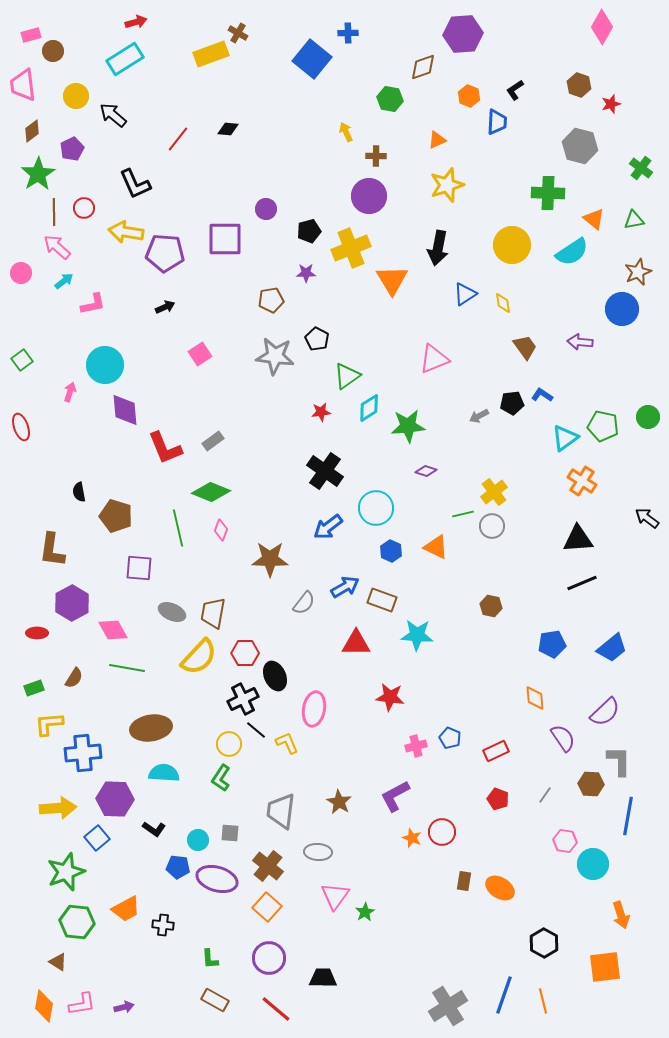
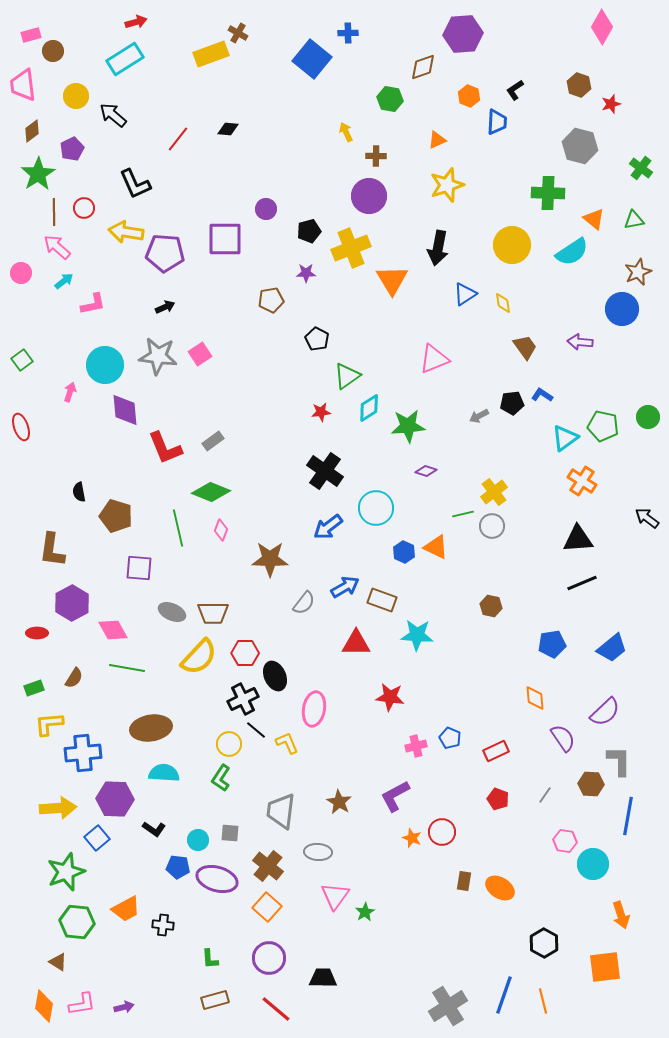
gray star at (275, 356): moved 117 px left
blue hexagon at (391, 551): moved 13 px right, 1 px down
brown trapezoid at (213, 613): rotated 100 degrees counterclockwise
brown rectangle at (215, 1000): rotated 44 degrees counterclockwise
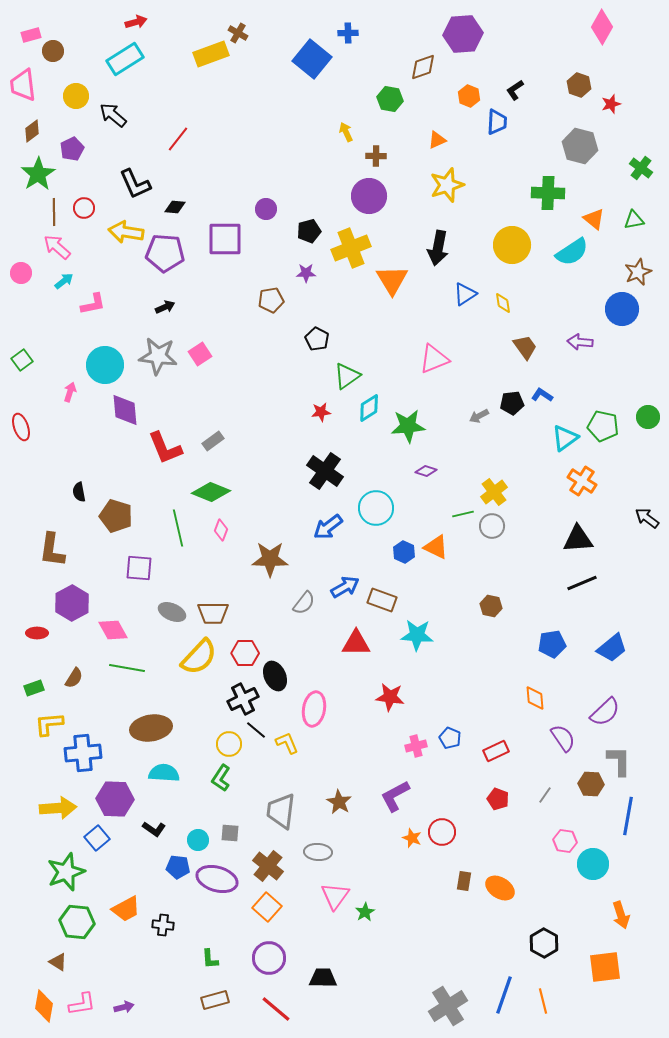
black diamond at (228, 129): moved 53 px left, 78 px down
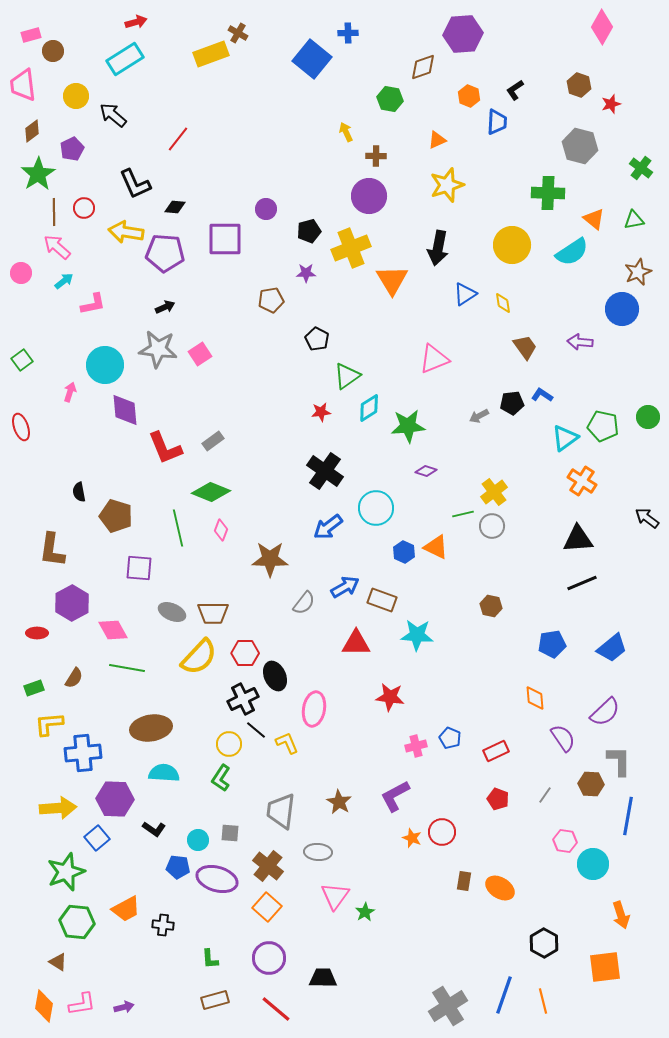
gray star at (158, 356): moved 7 px up
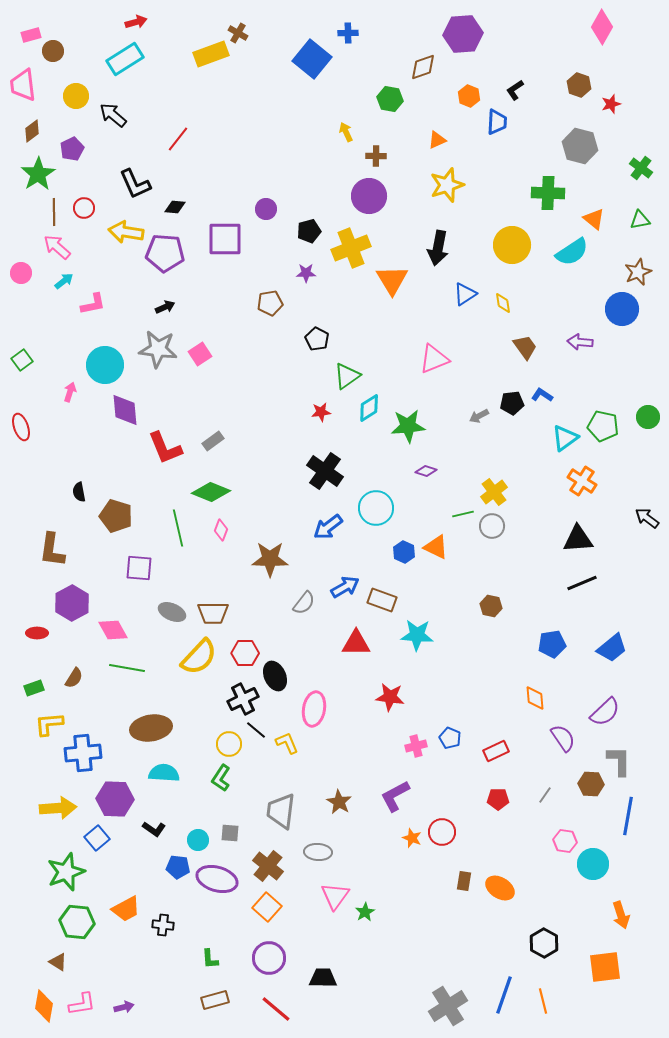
green triangle at (634, 220): moved 6 px right
brown pentagon at (271, 300): moved 1 px left, 3 px down
red pentagon at (498, 799): rotated 20 degrees counterclockwise
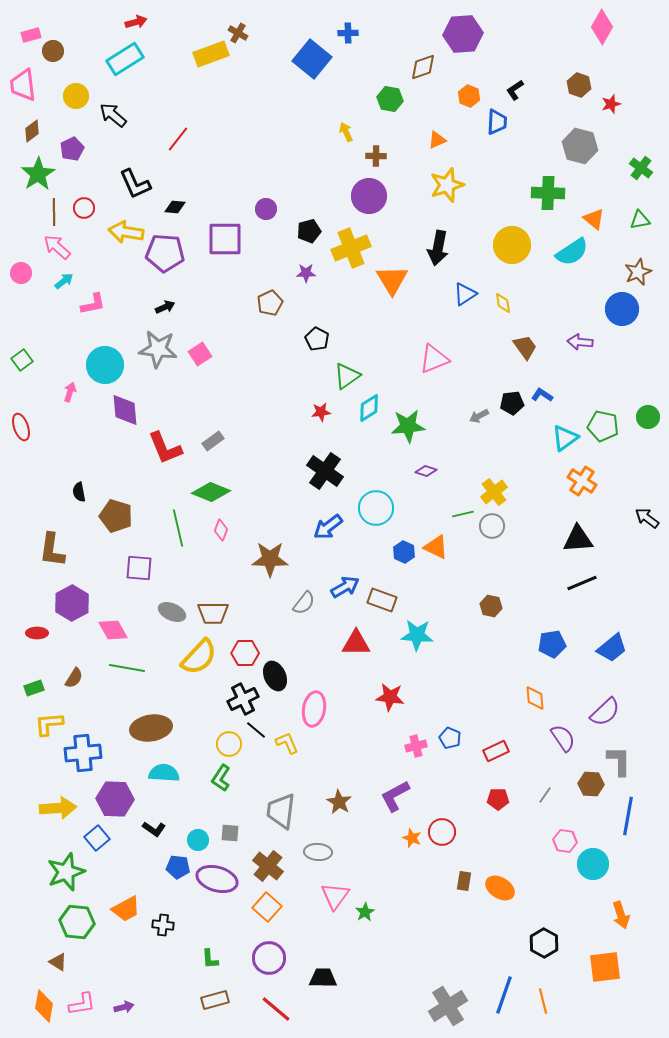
brown pentagon at (270, 303): rotated 15 degrees counterclockwise
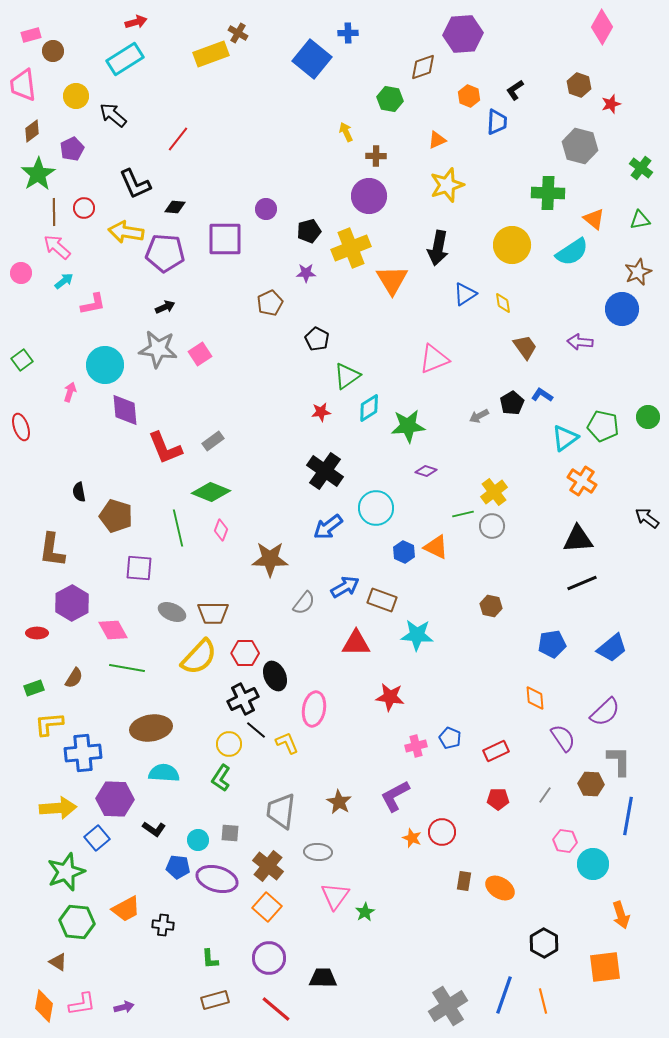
black pentagon at (512, 403): rotated 25 degrees counterclockwise
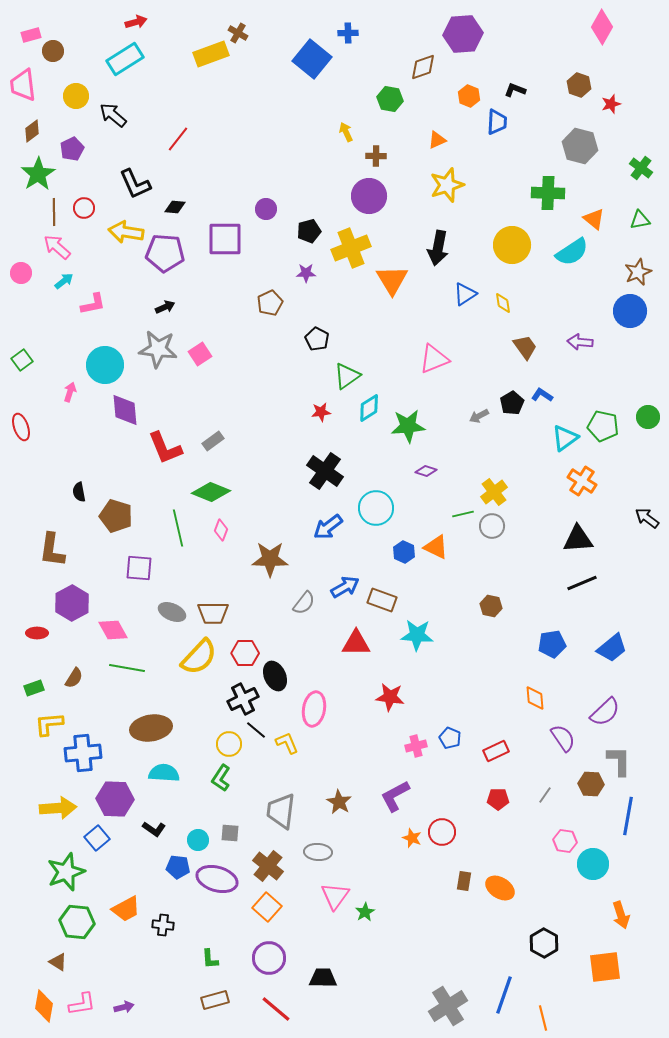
black L-shape at (515, 90): rotated 55 degrees clockwise
blue circle at (622, 309): moved 8 px right, 2 px down
orange line at (543, 1001): moved 17 px down
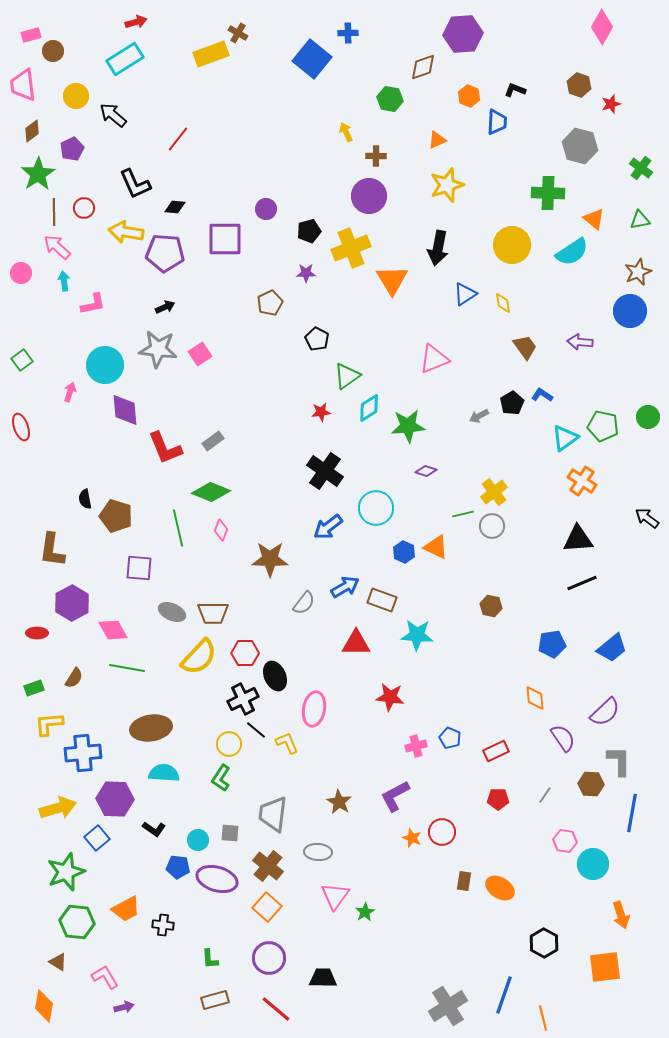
cyan arrow at (64, 281): rotated 60 degrees counterclockwise
black semicircle at (79, 492): moved 6 px right, 7 px down
yellow arrow at (58, 808): rotated 12 degrees counterclockwise
gray trapezoid at (281, 811): moved 8 px left, 3 px down
blue line at (628, 816): moved 4 px right, 3 px up
pink L-shape at (82, 1004): moved 23 px right, 27 px up; rotated 112 degrees counterclockwise
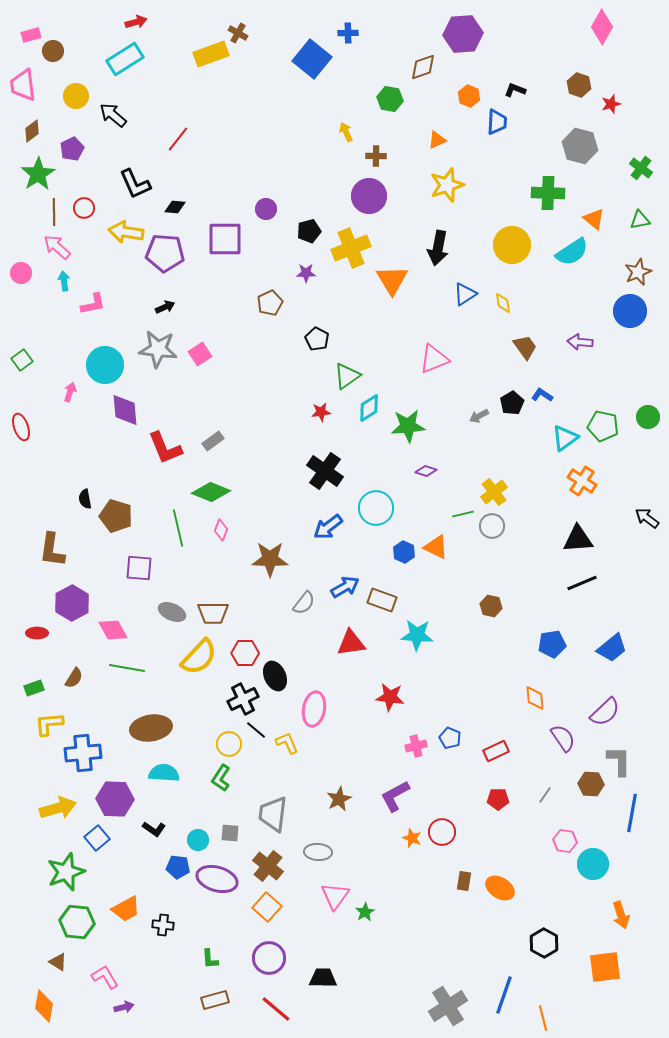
red triangle at (356, 643): moved 5 px left; rotated 8 degrees counterclockwise
brown star at (339, 802): moved 3 px up; rotated 15 degrees clockwise
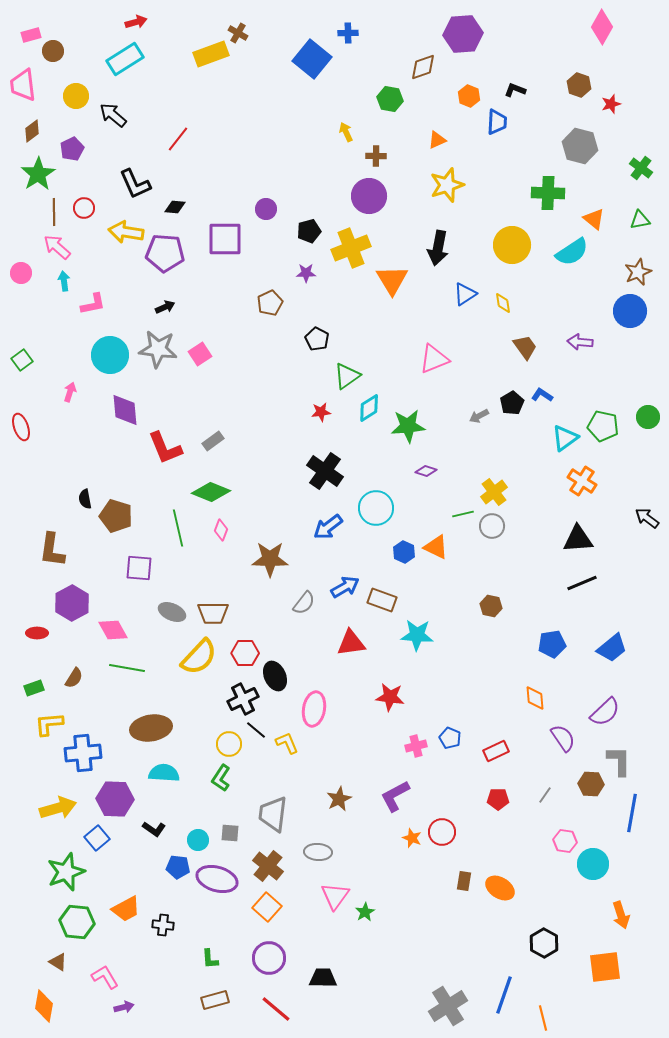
cyan circle at (105, 365): moved 5 px right, 10 px up
